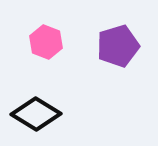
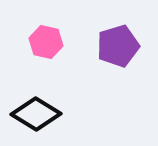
pink hexagon: rotated 8 degrees counterclockwise
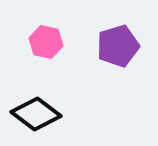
black diamond: rotated 6 degrees clockwise
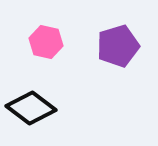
black diamond: moved 5 px left, 6 px up
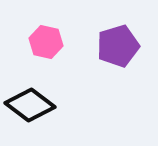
black diamond: moved 1 px left, 3 px up
